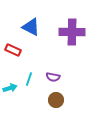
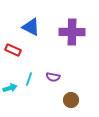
brown circle: moved 15 px right
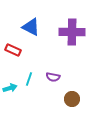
brown circle: moved 1 px right, 1 px up
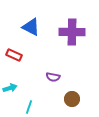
red rectangle: moved 1 px right, 5 px down
cyan line: moved 28 px down
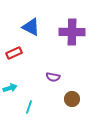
red rectangle: moved 2 px up; rotated 49 degrees counterclockwise
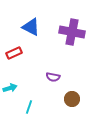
purple cross: rotated 10 degrees clockwise
